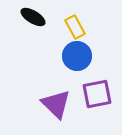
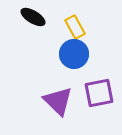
blue circle: moved 3 px left, 2 px up
purple square: moved 2 px right, 1 px up
purple triangle: moved 2 px right, 3 px up
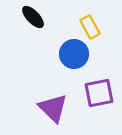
black ellipse: rotated 15 degrees clockwise
yellow rectangle: moved 15 px right
purple triangle: moved 5 px left, 7 px down
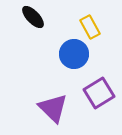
purple square: rotated 20 degrees counterclockwise
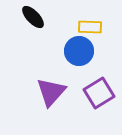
yellow rectangle: rotated 60 degrees counterclockwise
blue circle: moved 5 px right, 3 px up
purple triangle: moved 2 px left, 16 px up; rotated 28 degrees clockwise
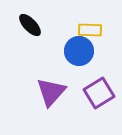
black ellipse: moved 3 px left, 8 px down
yellow rectangle: moved 3 px down
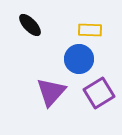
blue circle: moved 8 px down
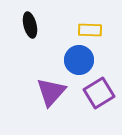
black ellipse: rotated 30 degrees clockwise
blue circle: moved 1 px down
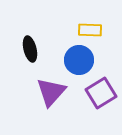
black ellipse: moved 24 px down
purple square: moved 2 px right
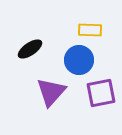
black ellipse: rotated 70 degrees clockwise
purple square: rotated 20 degrees clockwise
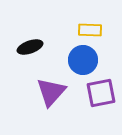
black ellipse: moved 2 px up; rotated 15 degrees clockwise
blue circle: moved 4 px right
